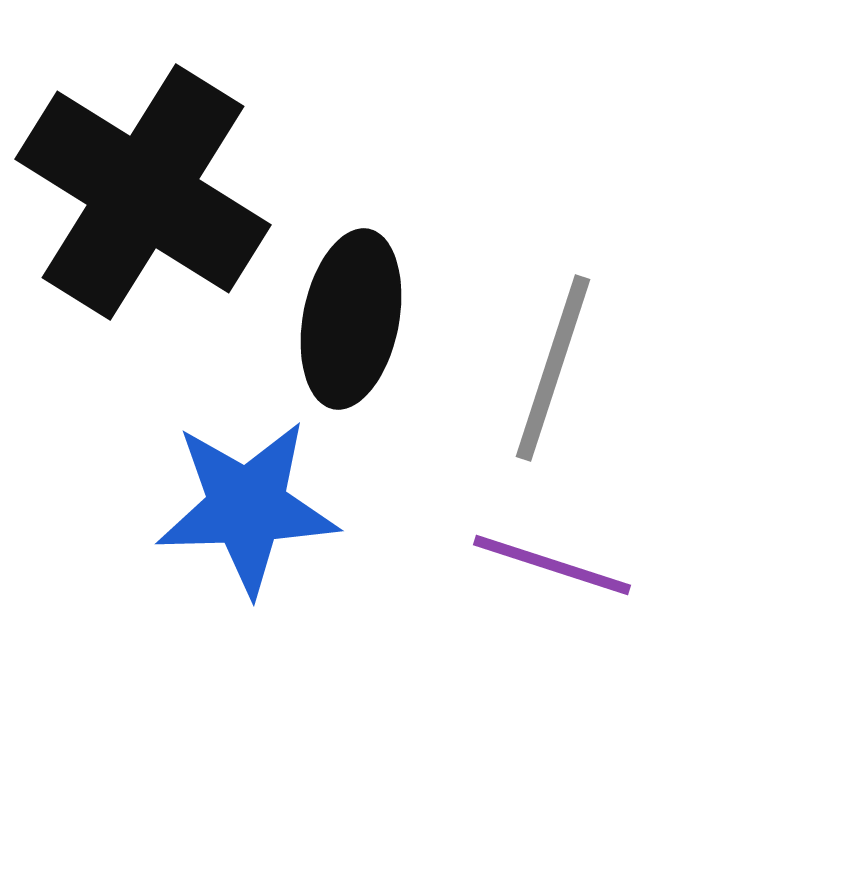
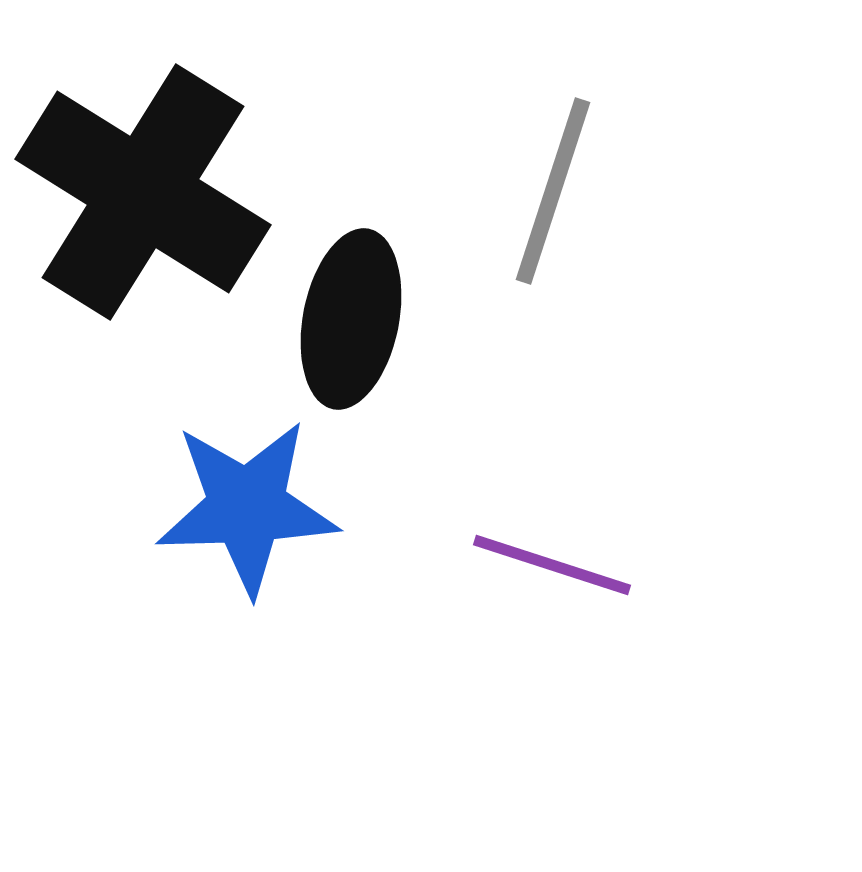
gray line: moved 177 px up
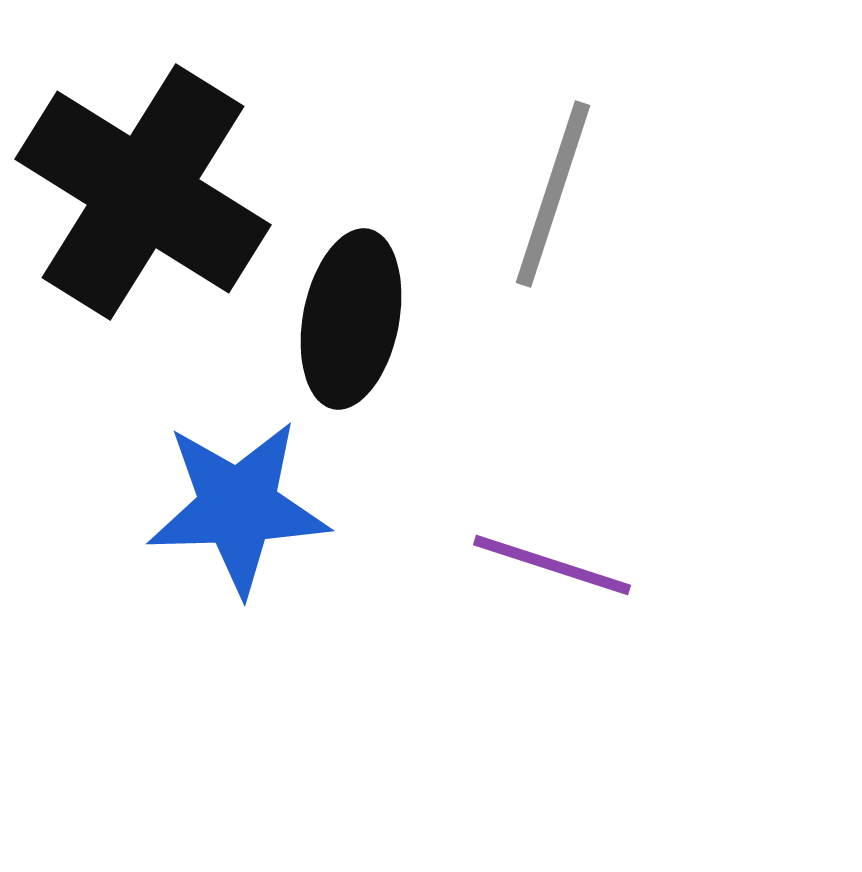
gray line: moved 3 px down
blue star: moved 9 px left
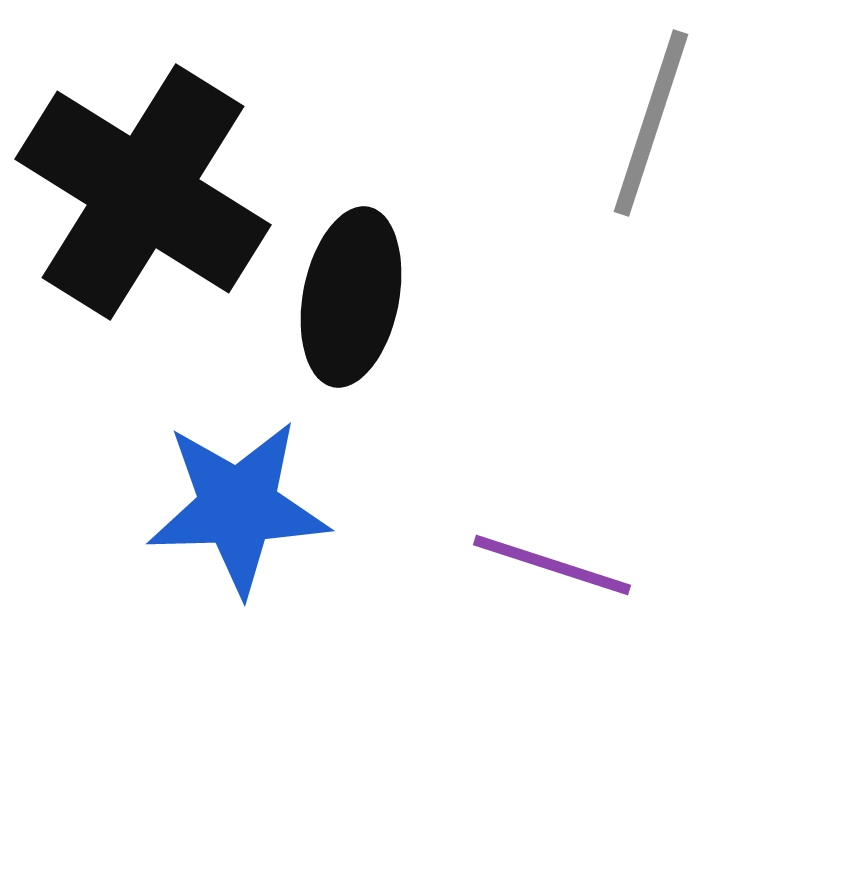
gray line: moved 98 px right, 71 px up
black ellipse: moved 22 px up
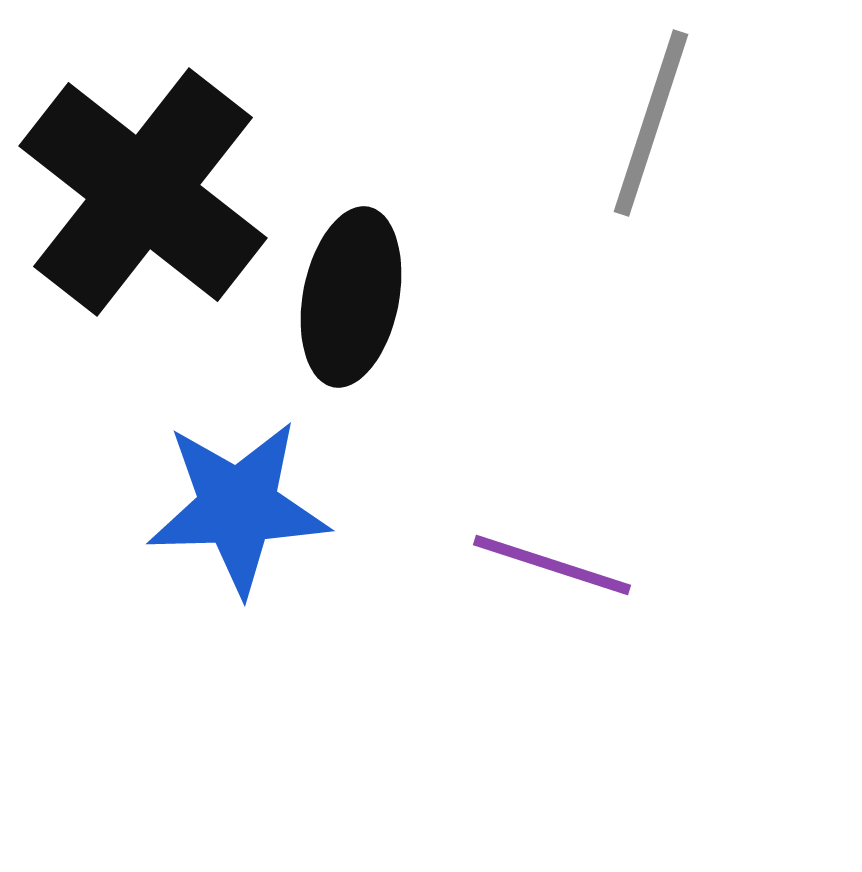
black cross: rotated 6 degrees clockwise
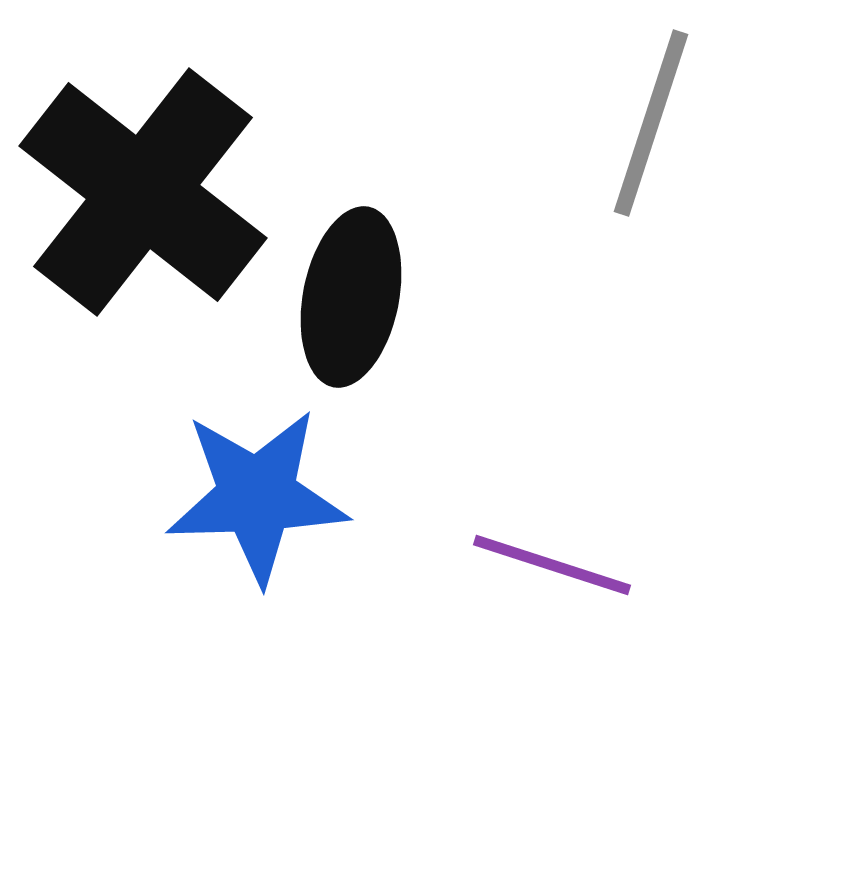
blue star: moved 19 px right, 11 px up
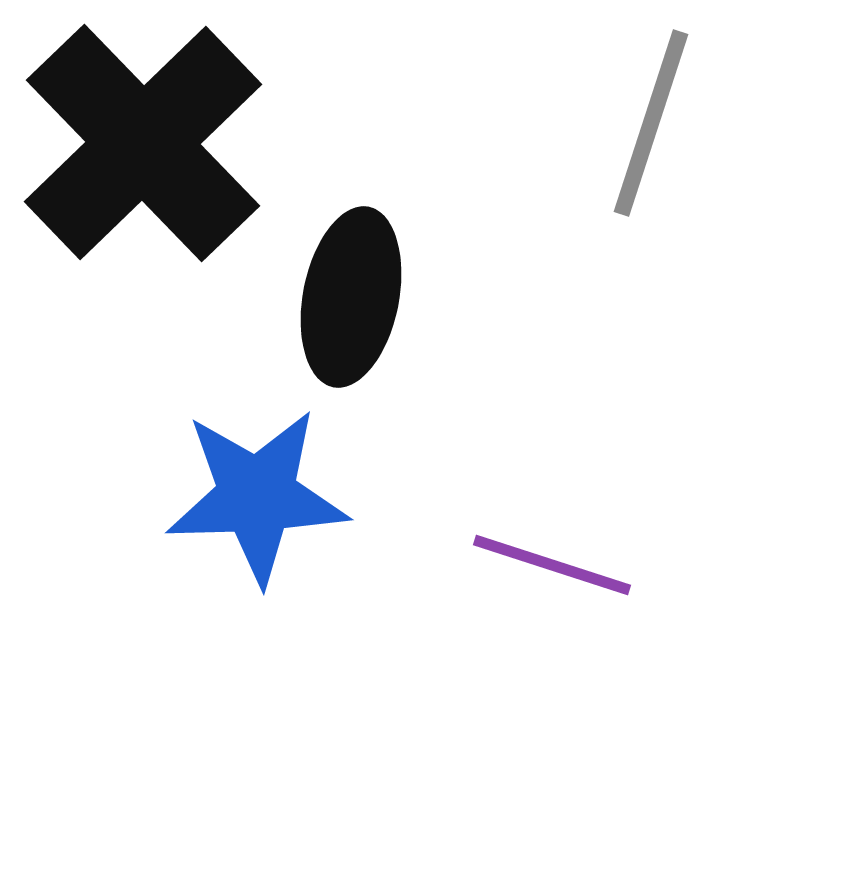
black cross: moved 49 px up; rotated 8 degrees clockwise
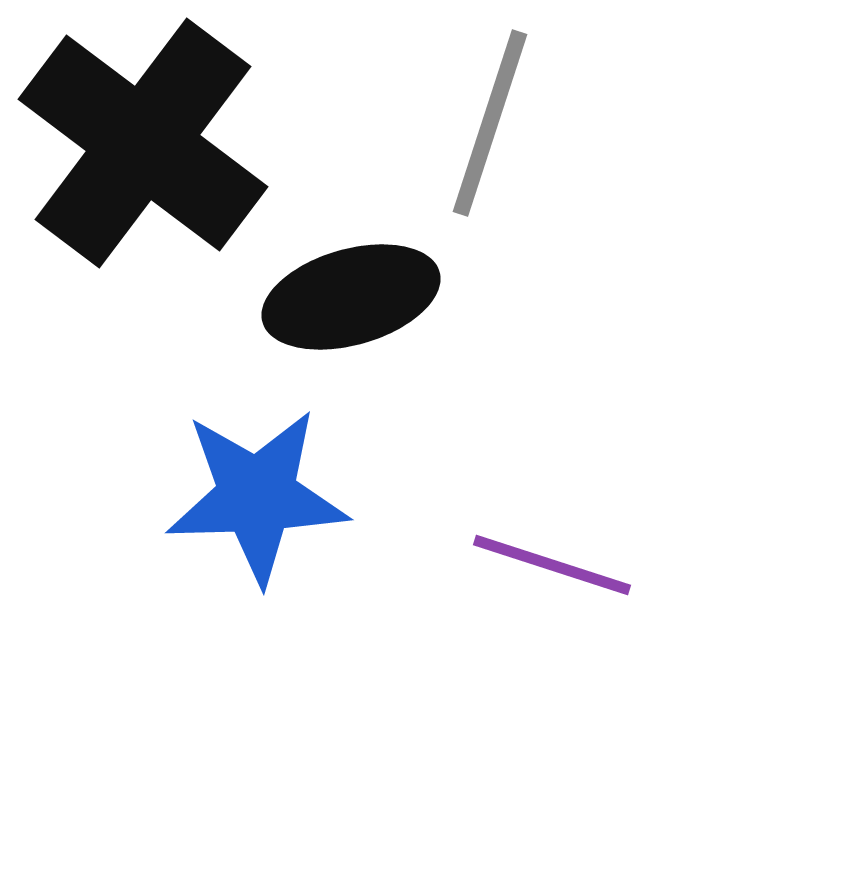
gray line: moved 161 px left
black cross: rotated 9 degrees counterclockwise
black ellipse: rotated 63 degrees clockwise
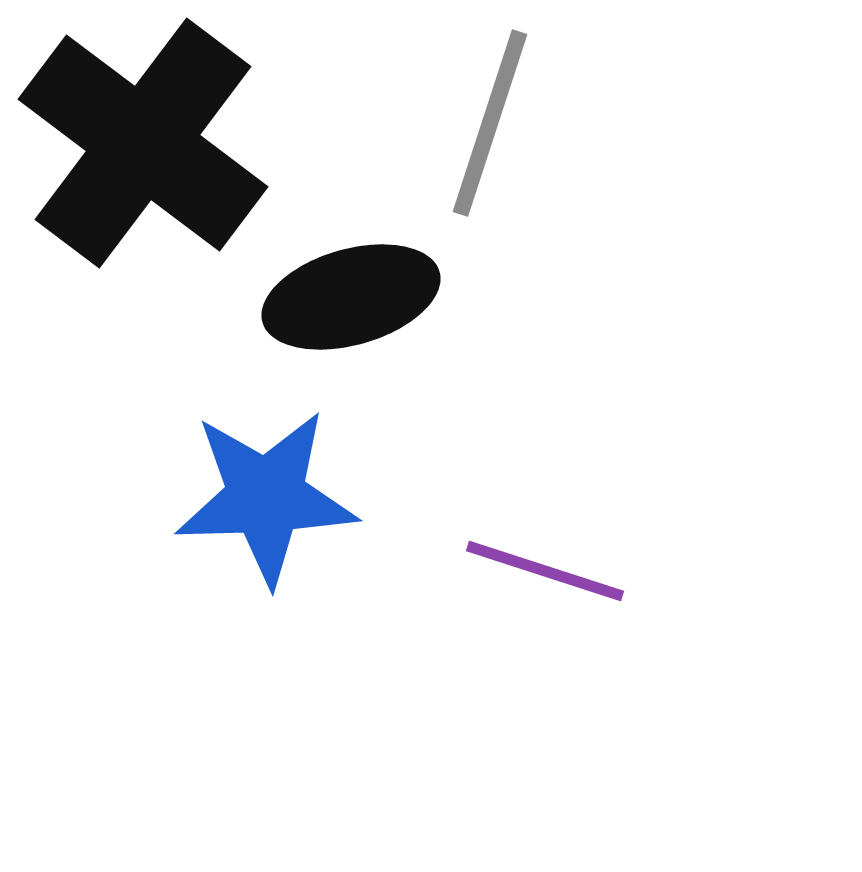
blue star: moved 9 px right, 1 px down
purple line: moved 7 px left, 6 px down
